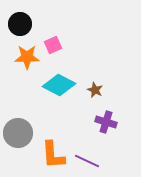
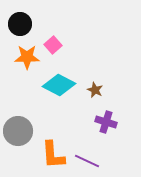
pink square: rotated 18 degrees counterclockwise
gray circle: moved 2 px up
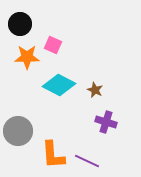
pink square: rotated 24 degrees counterclockwise
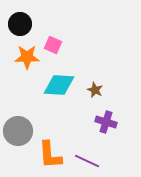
cyan diamond: rotated 24 degrees counterclockwise
orange L-shape: moved 3 px left
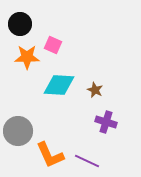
orange L-shape: rotated 20 degrees counterclockwise
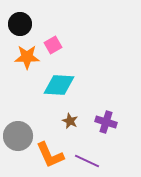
pink square: rotated 36 degrees clockwise
brown star: moved 25 px left, 31 px down
gray circle: moved 5 px down
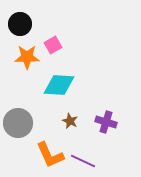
gray circle: moved 13 px up
purple line: moved 4 px left
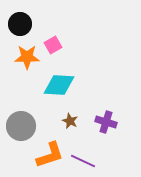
gray circle: moved 3 px right, 3 px down
orange L-shape: rotated 84 degrees counterclockwise
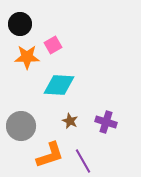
purple line: rotated 35 degrees clockwise
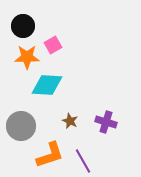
black circle: moved 3 px right, 2 px down
cyan diamond: moved 12 px left
